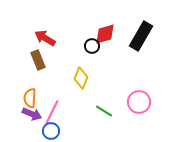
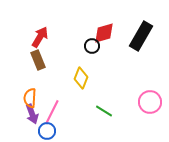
red diamond: moved 1 px left, 1 px up
red arrow: moved 5 px left, 1 px up; rotated 90 degrees clockwise
pink circle: moved 11 px right
purple arrow: rotated 48 degrees clockwise
blue circle: moved 4 px left
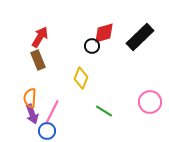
black rectangle: moved 1 px left, 1 px down; rotated 16 degrees clockwise
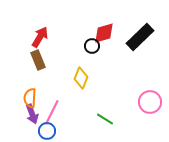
green line: moved 1 px right, 8 px down
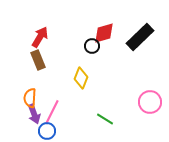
purple arrow: moved 2 px right
